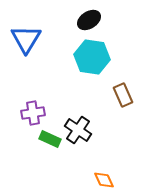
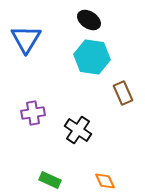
black ellipse: rotated 65 degrees clockwise
brown rectangle: moved 2 px up
green rectangle: moved 41 px down
orange diamond: moved 1 px right, 1 px down
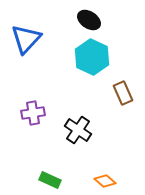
blue triangle: rotated 12 degrees clockwise
cyan hexagon: rotated 16 degrees clockwise
orange diamond: rotated 25 degrees counterclockwise
